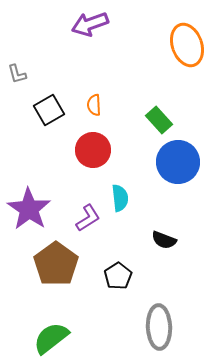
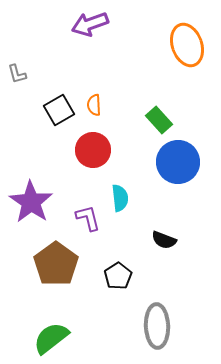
black square: moved 10 px right
purple star: moved 2 px right, 7 px up
purple L-shape: rotated 72 degrees counterclockwise
gray ellipse: moved 2 px left, 1 px up
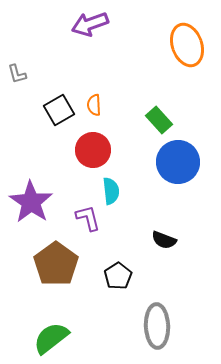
cyan semicircle: moved 9 px left, 7 px up
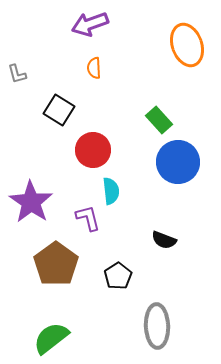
orange semicircle: moved 37 px up
black square: rotated 28 degrees counterclockwise
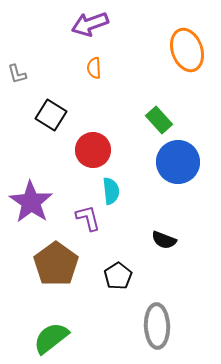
orange ellipse: moved 5 px down
black square: moved 8 px left, 5 px down
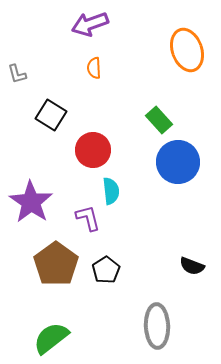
black semicircle: moved 28 px right, 26 px down
black pentagon: moved 12 px left, 6 px up
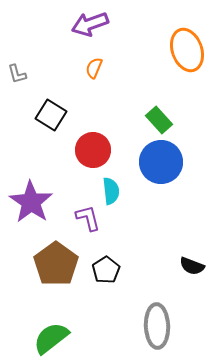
orange semicircle: rotated 25 degrees clockwise
blue circle: moved 17 px left
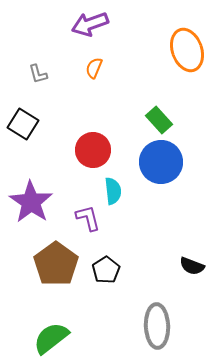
gray L-shape: moved 21 px right
black square: moved 28 px left, 9 px down
cyan semicircle: moved 2 px right
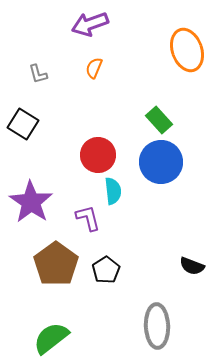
red circle: moved 5 px right, 5 px down
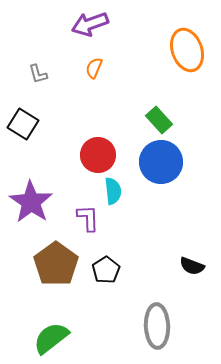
purple L-shape: rotated 12 degrees clockwise
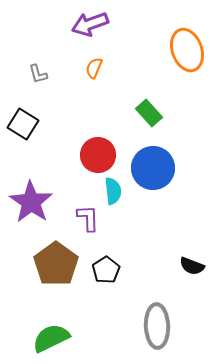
green rectangle: moved 10 px left, 7 px up
blue circle: moved 8 px left, 6 px down
green semicircle: rotated 12 degrees clockwise
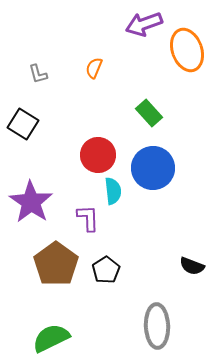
purple arrow: moved 54 px right
